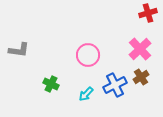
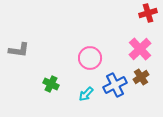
pink circle: moved 2 px right, 3 px down
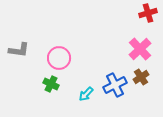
pink circle: moved 31 px left
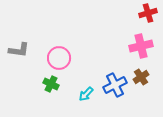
pink cross: moved 1 px right, 3 px up; rotated 30 degrees clockwise
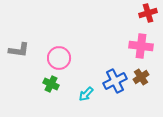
pink cross: rotated 20 degrees clockwise
blue cross: moved 4 px up
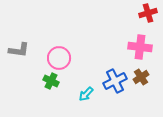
pink cross: moved 1 px left, 1 px down
green cross: moved 3 px up
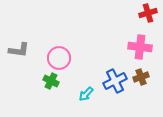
brown cross: rotated 14 degrees clockwise
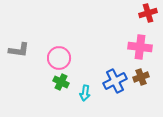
green cross: moved 10 px right, 1 px down
cyan arrow: moved 1 px left, 1 px up; rotated 35 degrees counterclockwise
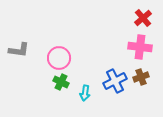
red cross: moved 5 px left, 5 px down; rotated 24 degrees counterclockwise
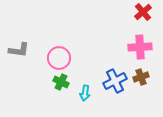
red cross: moved 6 px up
pink cross: rotated 10 degrees counterclockwise
